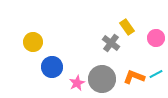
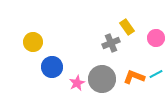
gray cross: rotated 30 degrees clockwise
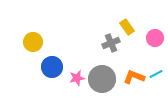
pink circle: moved 1 px left
pink star: moved 5 px up; rotated 14 degrees clockwise
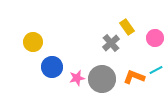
gray cross: rotated 18 degrees counterclockwise
cyan line: moved 4 px up
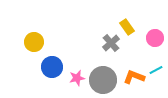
yellow circle: moved 1 px right
gray circle: moved 1 px right, 1 px down
